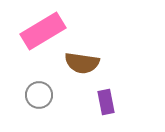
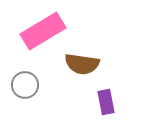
brown semicircle: moved 1 px down
gray circle: moved 14 px left, 10 px up
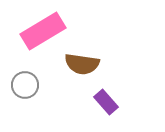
purple rectangle: rotated 30 degrees counterclockwise
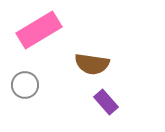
pink rectangle: moved 4 px left, 1 px up
brown semicircle: moved 10 px right
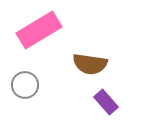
brown semicircle: moved 2 px left
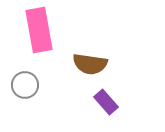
pink rectangle: rotated 69 degrees counterclockwise
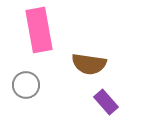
brown semicircle: moved 1 px left
gray circle: moved 1 px right
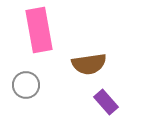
brown semicircle: rotated 16 degrees counterclockwise
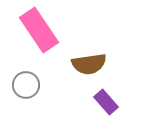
pink rectangle: rotated 24 degrees counterclockwise
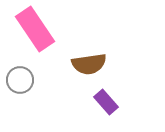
pink rectangle: moved 4 px left, 1 px up
gray circle: moved 6 px left, 5 px up
